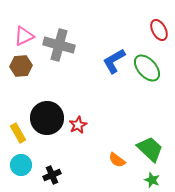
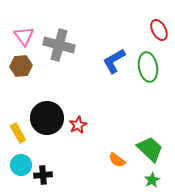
pink triangle: rotated 40 degrees counterclockwise
green ellipse: moved 1 px right, 1 px up; rotated 32 degrees clockwise
black cross: moved 9 px left; rotated 18 degrees clockwise
green star: rotated 21 degrees clockwise
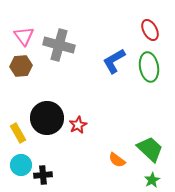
red ellipse: moved 9 px left
green ellipse: moved 1 px right
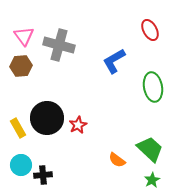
green ellipse: moved 4 px right, 20 px down
yellow rectangle: moved 5 px up
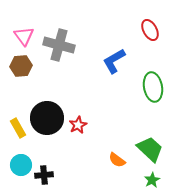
black cross: moved 1 px right
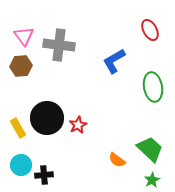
gray cross: rotated 8 degrees counterclockwise
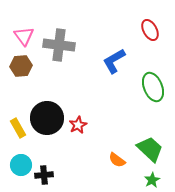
green ellipse: rotated 12 degrees counterclockwise
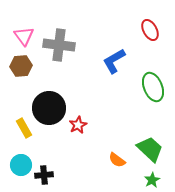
black circle: moved 2 px right, 10 px up
yellow rectangle: moved 6 px right
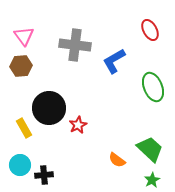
gray cross: moved 16 px right
cyan circle: moved 1 px left
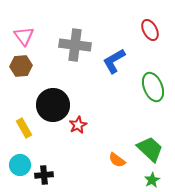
black circle: moved 4 px right, 3 px up
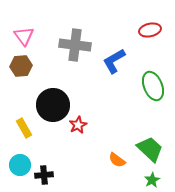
red ellipse: rotated 75 degrees counterclockwise
green ellipse: moved 1 px up
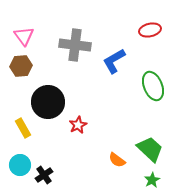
black circle: moved 5 px left, 3 px up
yellow rectangle: moved 1 px left
black cross: rotated 30 degrees counterclockwise
